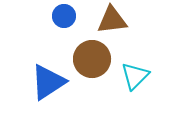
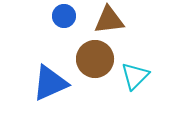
brown triangle: moved 3 px left
brown circle: moved 3 px right
blue triangle: moved 2 px right, 1 px down; rotated 9 degrees clockwise
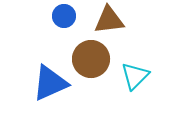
brown circle: moved 4 px left
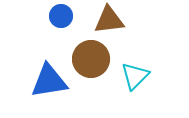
blue circle: moved 3 px left
blue triangle: moved 1 px left, 2 px up; rotated 15 degrees clockwise
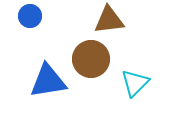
blue circle: moved 31 px left
cyan triangle: moved 7 px down
blue triangle: moved 1 px left
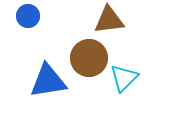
blue circle: moved 2 px left
brown circle: moved 2 px left, 1 px up
cyan triangle: moved 11 px left, 5 px up
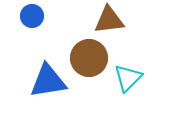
blue circle: moved 4 px right
cyan triangle: moved 4 px right
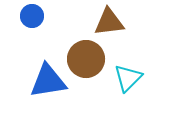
brown triangle: moved 2 px down
brown circle: moved 3 px left, 1 px down
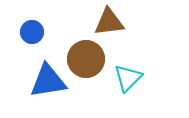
blue circle: moved 16 px down
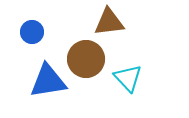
cyan triangle: rotated 28 degrees counterclockwise
